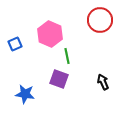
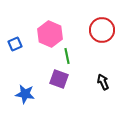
red circle: moved 2 px right, 10 px down
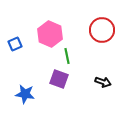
black arrow: rotated 133 degrees clockwise
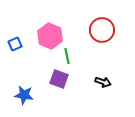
pink hexagon: moved 2 px down
blue star: moved 1 px left, 1 px down
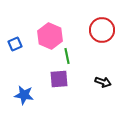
purple square: rotated 24 degrees counterclockwise
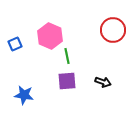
red circle: moved 11 px right
purple square: moved 8 px right, 2 px down
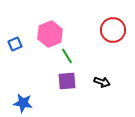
pink hexagon: moved 2 px up; rotated 15 degrees clockwise
green line: rotated 21 degrees counterclockwise
black arrow: moved 1 px left
blue star: moved 1 px left, 8 px down
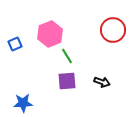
blue star: rotated 12 degrees counterclockwise
